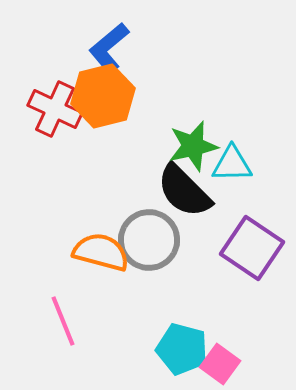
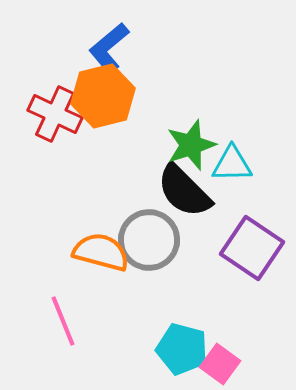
red cross: moved 5 px down
green star: moved 2 px left, 1 px up; rotated 6 degrees counterclockwise
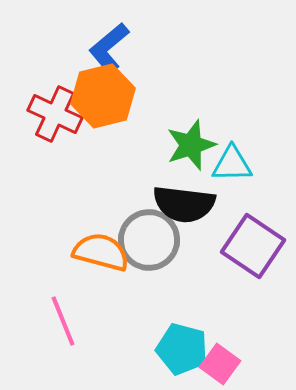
black semicircle: moved 13 px down; rotated 38 degrees counterclockwise
purple square: moved 1 px right, 2 px up
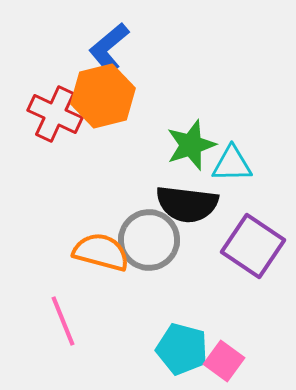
black semicircle: moved 3 px right
pink square: moved 4 px right, 3 px up
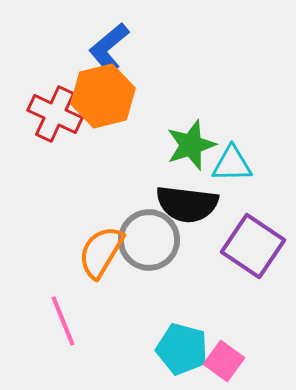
orange semicircle: rotated 74 degrees counterclockwise
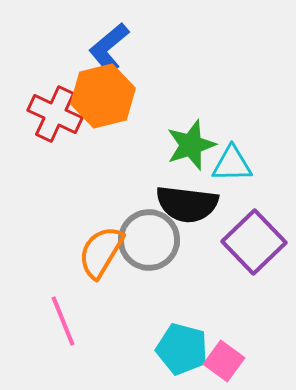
purple square: moved 1 px right, 4 px up; rotated 12 degrees clockwise
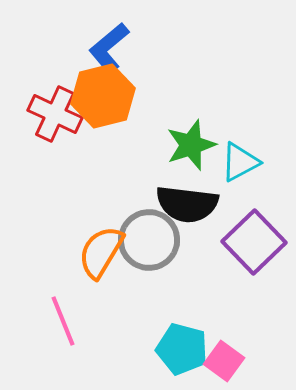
cyan triangle: moved 8 px right, 2 px up; rotated 27 degrees counterclockwise
